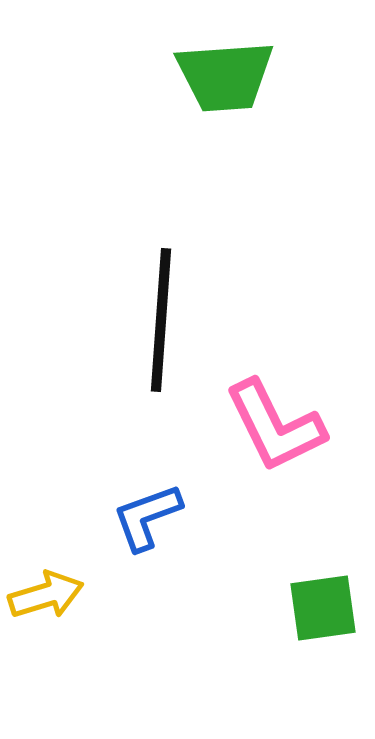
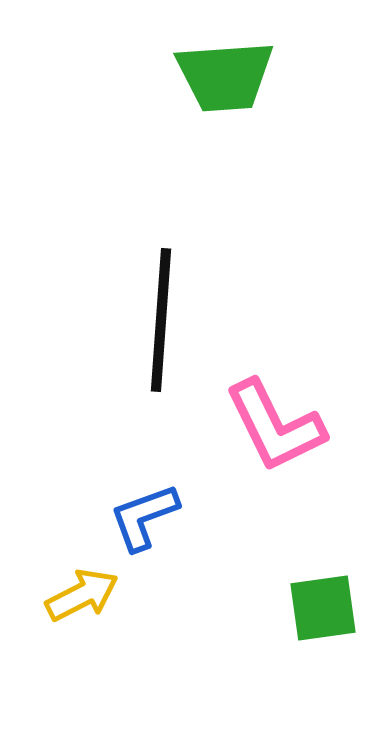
blue L-shape: moved 3 px left
yellow arrow: moved 36 px right; rotated 10 degrees counterclockwise
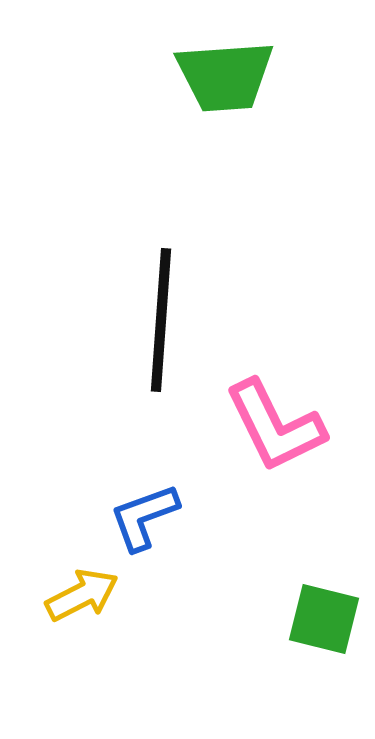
green square: moved 1 px right, 11 px down; rotated 22 degrees clockwise
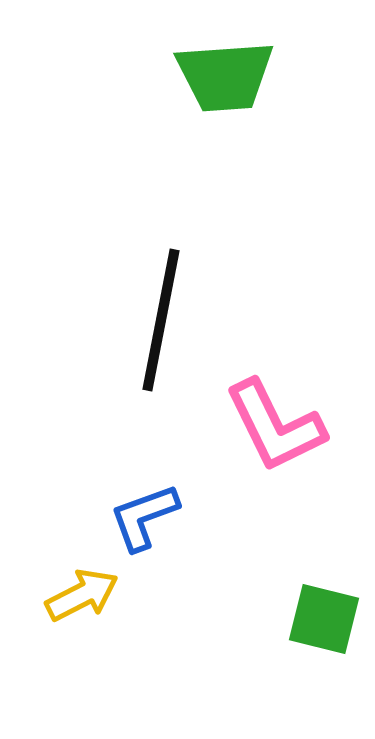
black line: rotated 7 degrees clockwise
